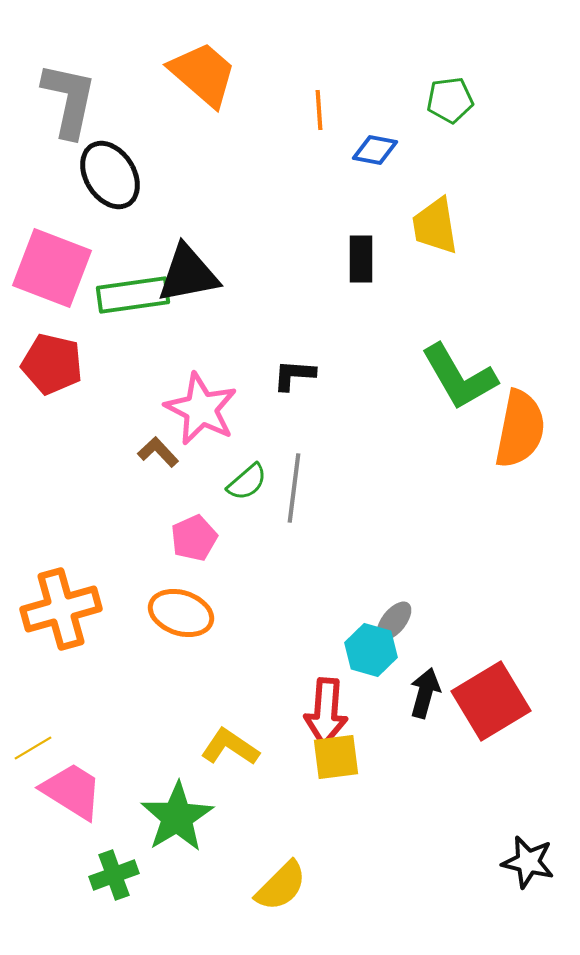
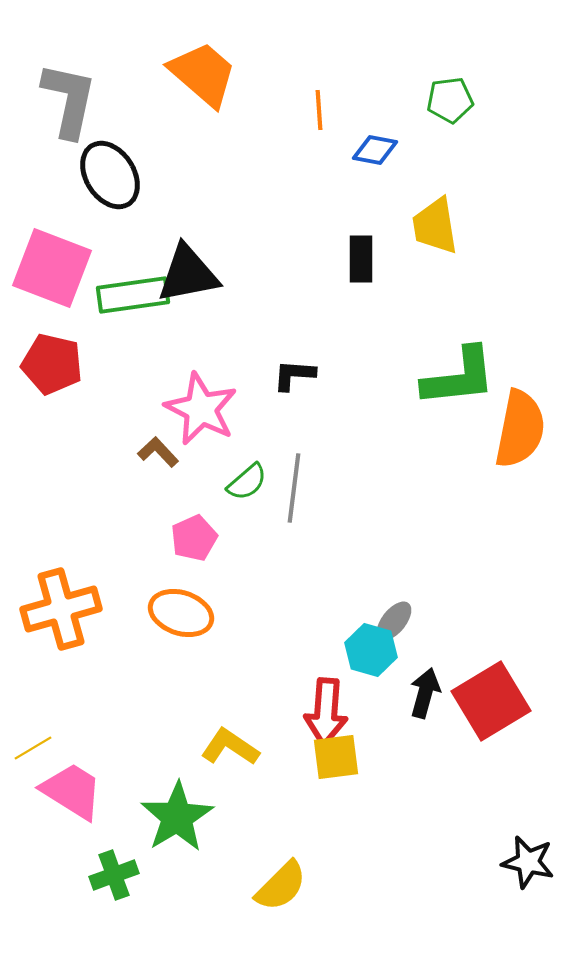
green L-shape: rotated 66 degrees counterclockwise
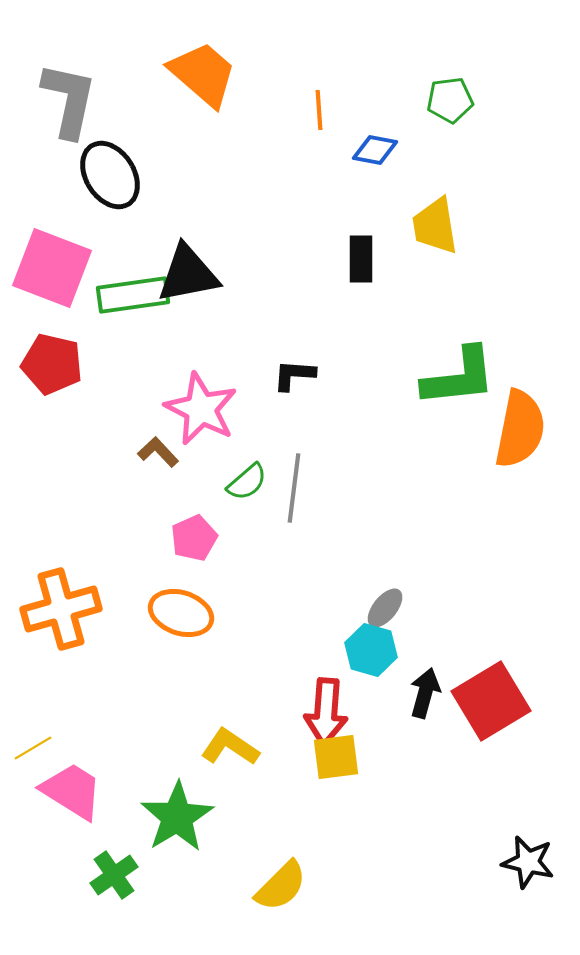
gray ellipse: moved 9 px left, 13 px up
green cross: rotated 15 degrees counterclockwise
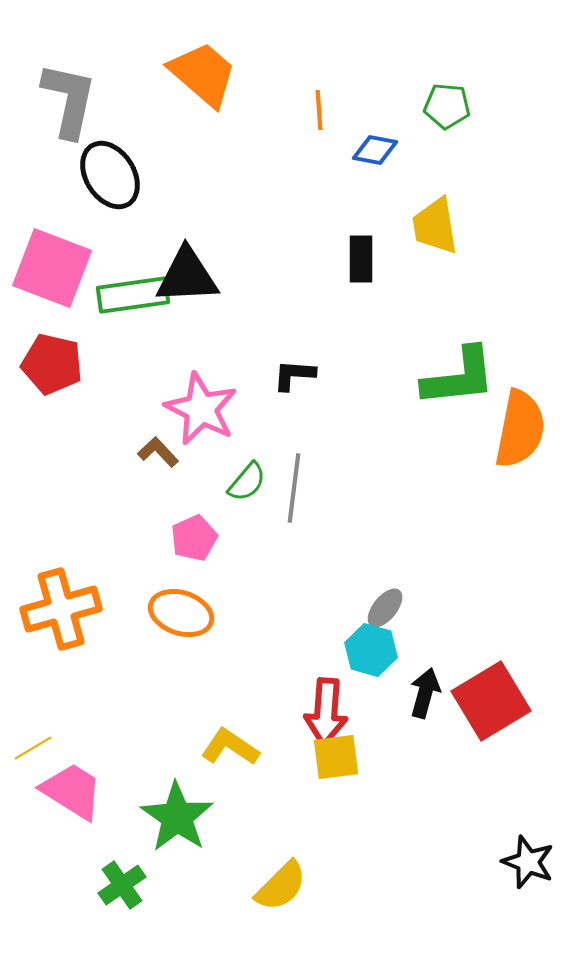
green pentagon: moved 3 px left, 6 px down; rotated 12 degrees clockwise
black triangle: moved 1 px left, 2 px down; rotated 8 degrees clockwise
green semicircle: rotated 9 degrees counterclockwise
green star: rotated 6 degrees counterclockwise
black star: rotated 8 degrees clockwise
green cross: moved 8 px right, 10 px down
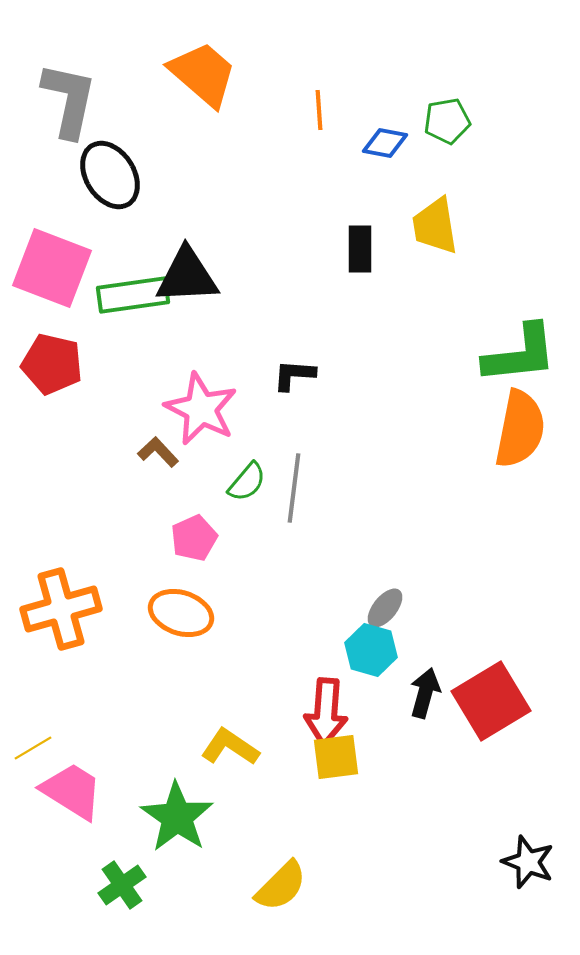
green pentagon: moved 15 px down; rotated 15 degrees counterclockwise
blue diamond: moved 10 px right, 7 px up
black rectangle: moved 1 px left, 10 px up
green L-shape: moved 61 px right, 23 px up
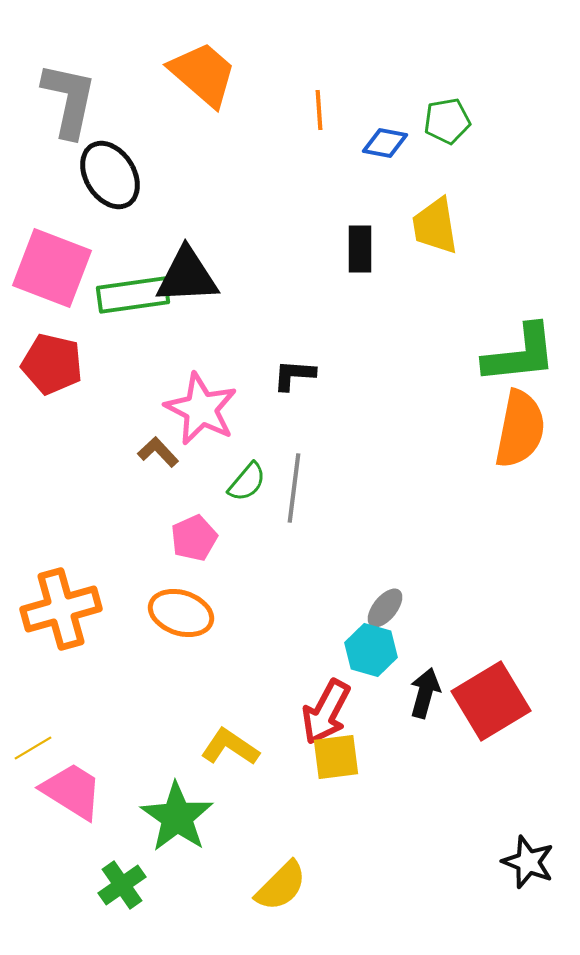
red arrow: rotated 24 degrees clockwise
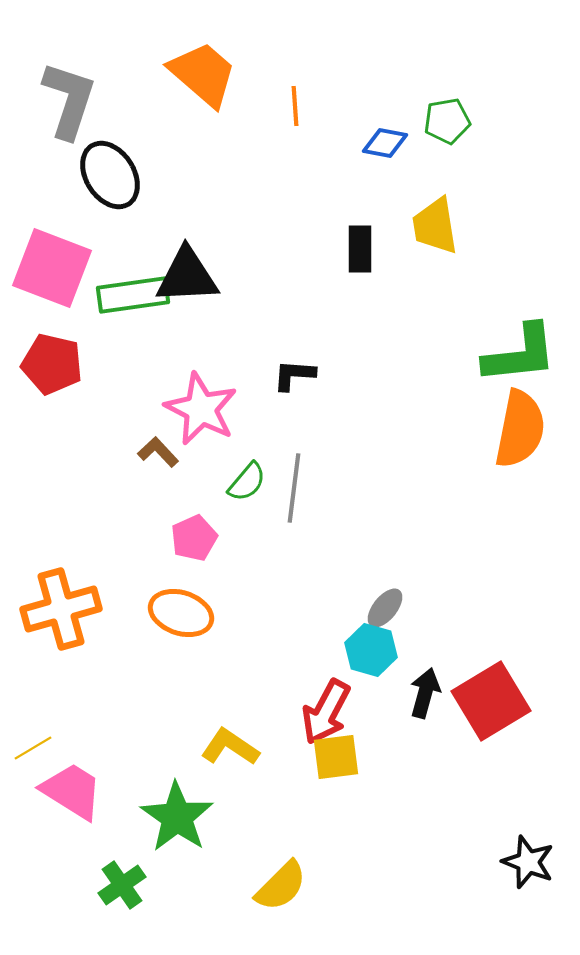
gray L-shape: rotated 6 degrees clockwise
orange line: moved 24 px left, 4 px up
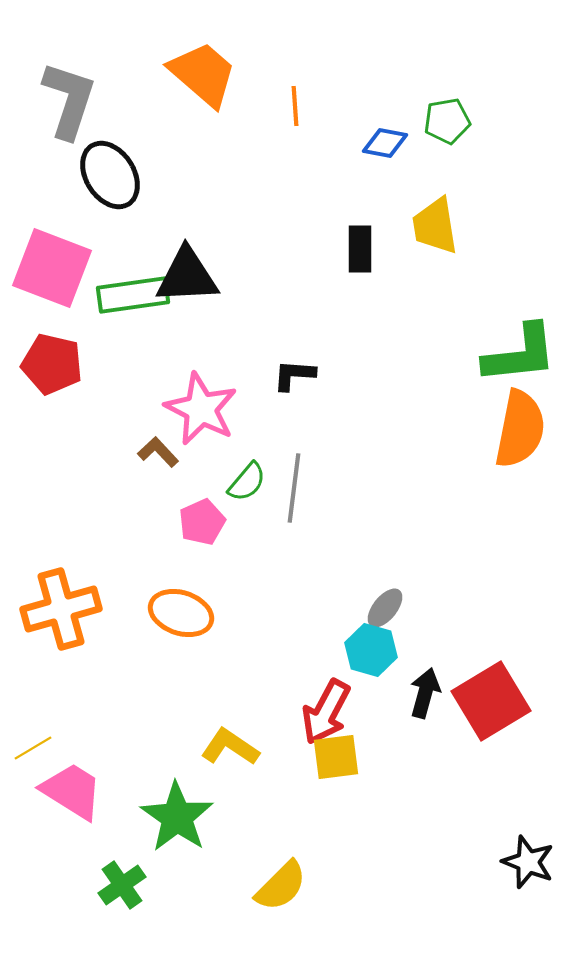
pink pentagon: moved 8 px right, 16 px up
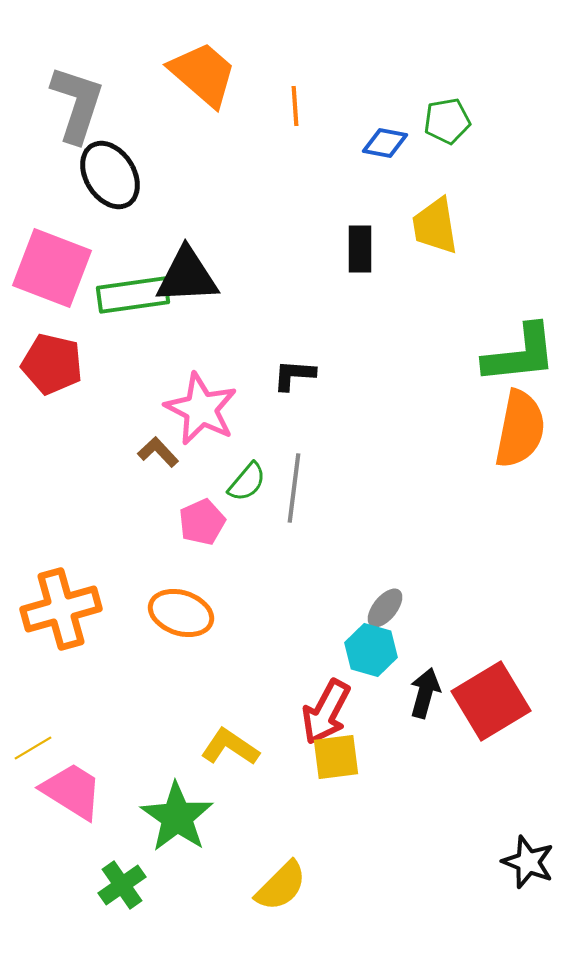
gray L-shape: moved 8 px right, 4 px down
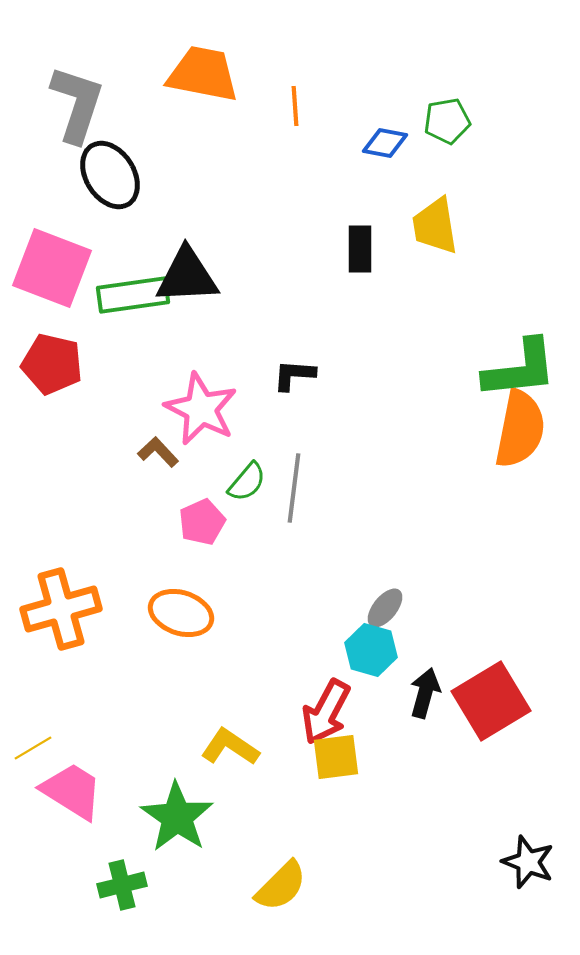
orange trapezoid: rotated 30 degrees counterclockwise
green L-shape: moved 15 px down
green cross: rotated 21 degrees clockwise
